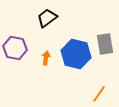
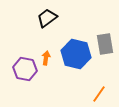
purple hexagon: moved 10 px right, 21 px down
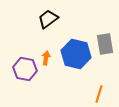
black trapezoid: moved 1 px right, 1 px down
orange line: rotated 18 degrees counterclockwise
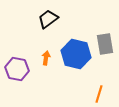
purple hexagon: moved 8 px left
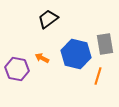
orange arrow: moved 4 px left; rotated 72 degrees counterclockwise
orange line: moved 1 px left, 18 px up
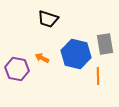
black trapezoid: rotated 125 degrees counterclockwise
orange line: rotated 18 degrees counterclockwise
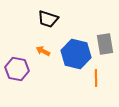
orange arrow: moved 1 px right, 7 px up
orange line: moved 2 px left, 2 px down
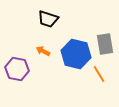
orange line: moved 3 px right, 4 px up; rotated 30 degrees counterclockwise
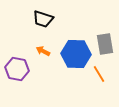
black trapezoid: moved 5 px left
blue hexagon: rotated 12 degrees counterclockwise
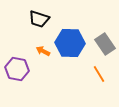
black trapezoid: moved 4 px left
gray rectangle: rotated 25 degrees counterclockwise
blue hexagon: moved 6 px left, 11 px up
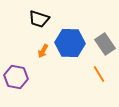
orange arrow: rotated 88 degrees counterclockwise
purple hexagon: moved 1 px left, 8 px down
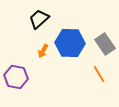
black trapezoid: rotated 120 degrees clockwise
